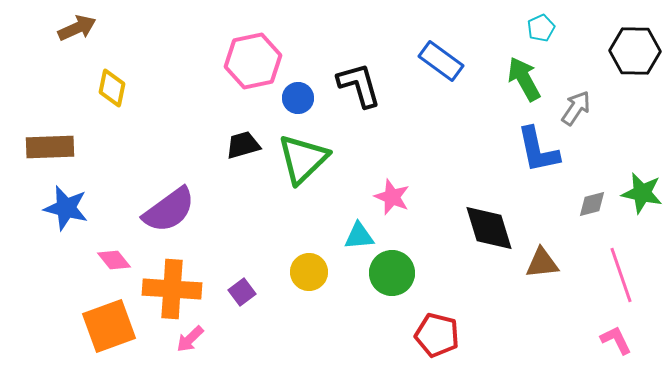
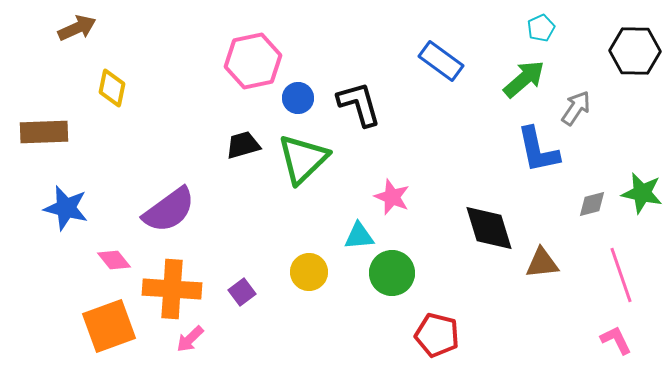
green arrow: rotated 78 degrees clockwise
black L-shape: moved 19 px down
brown rectangle: moved 6 px left, 15 px up
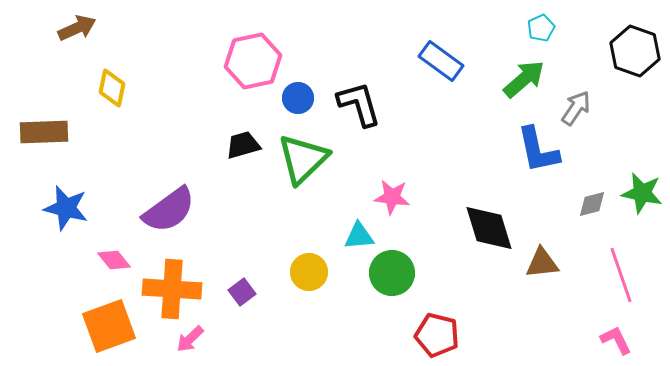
black hexagon: rotated 18 degrees clockwise
pink star: rotated 15 degrees counterclockwise
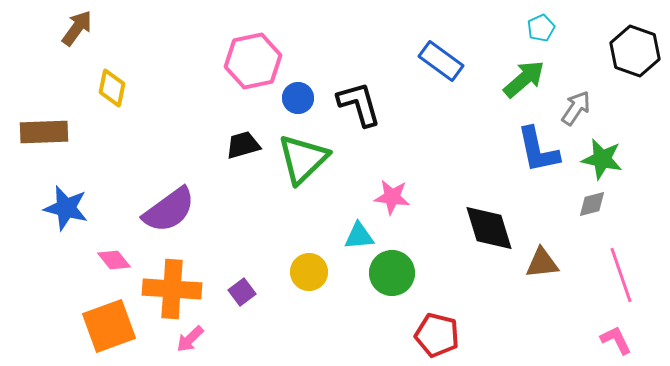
brown arrow: rotated 30 degrees counterclockwise
green star: moved 40 px left, 34 px up
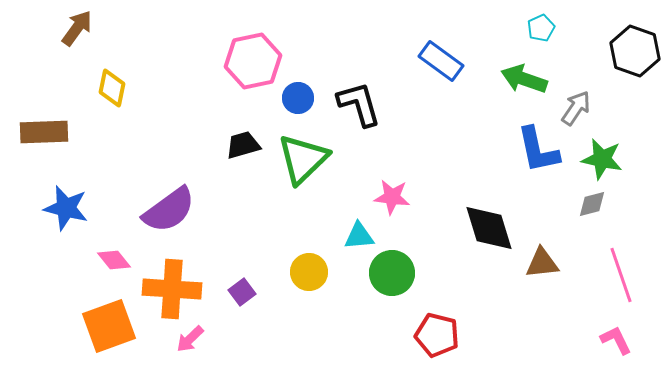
green arrow: rotated 120 degrees counterclockwise
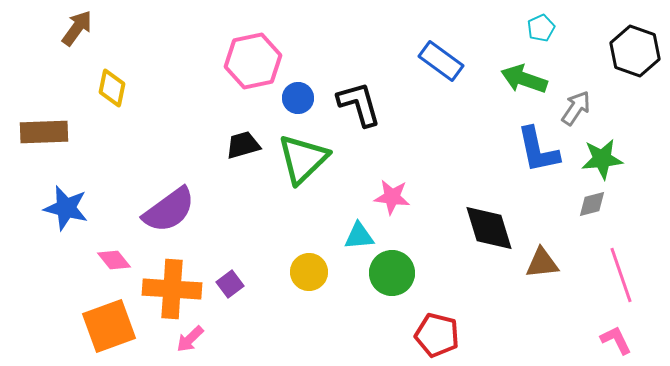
green star: rotated 18 degrees counterclockwise
purple square: moved 12 px left, 8 px up
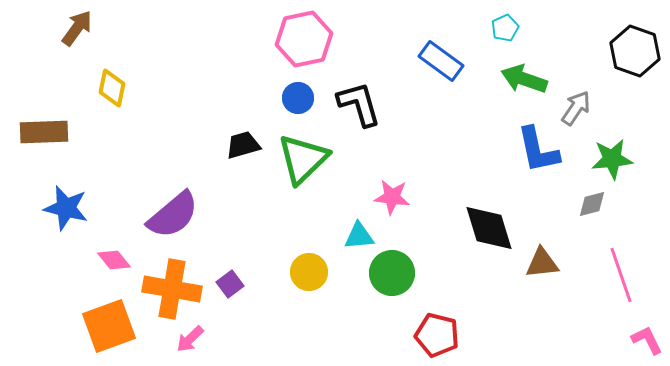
cyan pentagon: moved 36 px left
pink hexagon: moved 51 px right, 22 px up
green star: moved 10 px right
purple semicircle: moved 4 px right, 5 px down; rotated 4 degrees counterclockwise
orange cross: rotated 6 degrees clockwise
pink L-shape: moved 31 px right
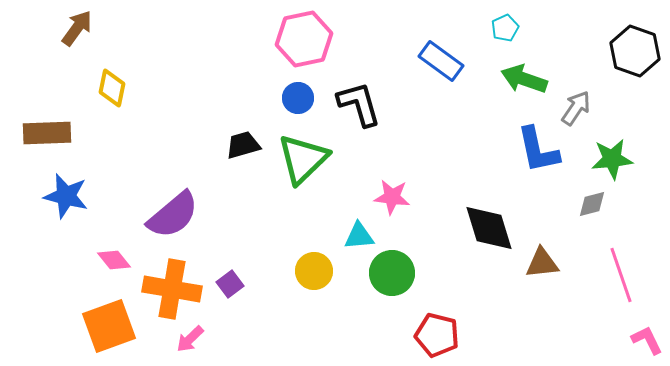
brown rectangle: moved 3 px right, 1 px down
blue star: moved 12 px up
yellow circle: moved 5 px right, 1 px up
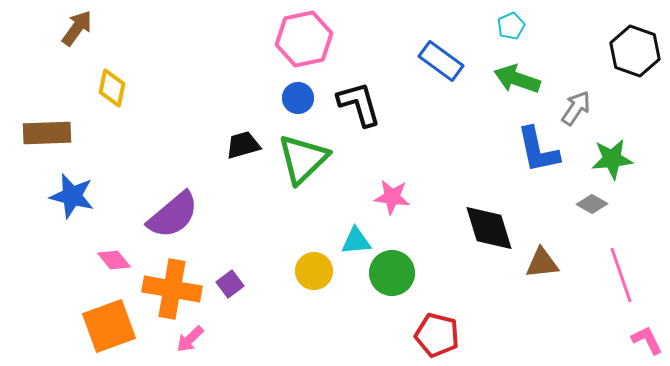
cyan pentagon: moved 6 px right, 2 px up
green arrow: moved 7 px left
blue star: moved 6 px right
gray diamond: rotated 44 degrees clockwise
cyan triangle: moved 3 px left, 5 px down
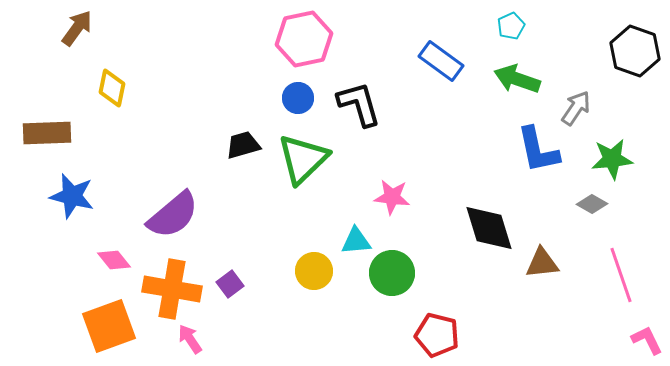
pink arrow: rotated 100 degrees clockwise
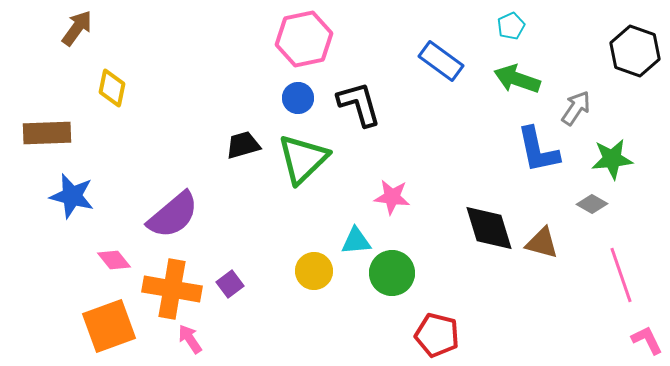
brown triangle: moved 20 px up; rotated 21 degrees clockwise
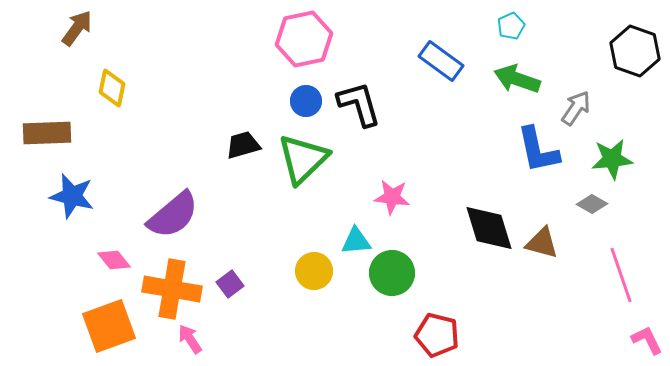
blue circle: moved 8 px right, 3 px down
